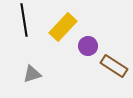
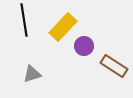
purple circle: moved 4 px left
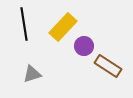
black line: moved 4 px down
brown rectangle: moved 6 px left
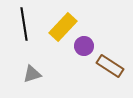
brown rectangle: moved 2 px right
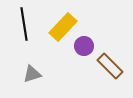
brown rectangle: rotated 12 degrees clockwise
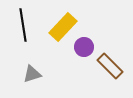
black line: moved 1 px left, 1 px down
purple circle: moved 1 px down
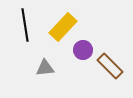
black line: moved 2 px right
purple circle: moved 1 px left, 3 px down
gray triangle: moved 13 px right, 6 px up; rotated 12 degrees clockwise
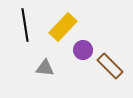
gray triangle: rotated 12 degrees clockwise
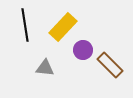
brown rectangle: moved 1 px up
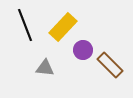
black line: rotated 12 degrees counterclockwise
